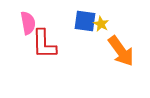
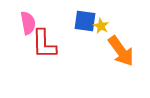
yellow star: moved 2 px down
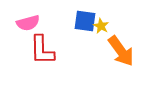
pink semicircle: rotated 85 degrees clockwise
red L-shape: moved 2 px left, 6 px down
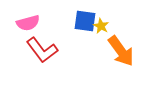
red L-shape: rotated 36 degrees counterclockwise
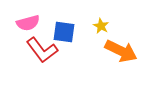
blue square: moved 21 px left, 11 px down
orange arrow: rotated 28 degrees counterclockwise
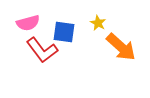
yellow star: moved 3 px left, 3 px up
orange arrow: moved 4 px up; rotated 16 degrees clockwise
